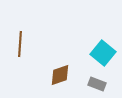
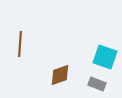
cyan square: moved 2 px right, 4 px down; rotated 20 degrees counterclockwise
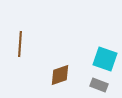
cyan square: moved 2 px down
gray rectangle: moved 2 px right, 1 px down
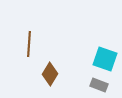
brown line: moved 9 px right
brown diamond: moved 10 px left, 1 px up; rotated 40 degrees counterclockwise
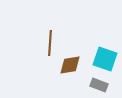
brown line: moved 21 px right, 1 px up
brown diamond: moved 20 px right, 9 px up; rotated 50 degrees clockwise
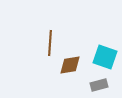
cyan square: moved 2 px up
gray rectangle: rotated 36 degrees counterclockwise
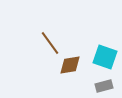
brown line: rotated 40 degrees counterclockwise
gray rectangle: moved 5 px right, 1 px down
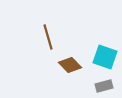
brown line: moved 2 px left, 6 px up; rotated 20 degrees clockwise
brown diamond: rotated 55 degrees clockwise
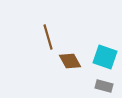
brown diamond: moved 4 px up; rotated 15 degrees clockwise
gray rectangle: rotated 30 degrees clockwise
